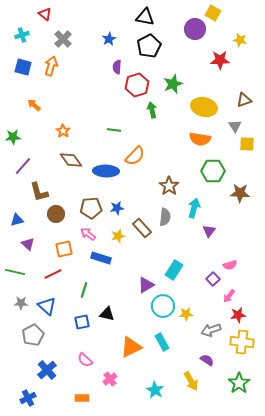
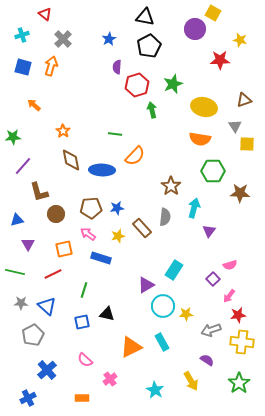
green line at (114, 130): moved 1 px right, 4 px down
brown diamond at (71, 160): rotated 25 degrees clockwise
blue ellipse at (106, 171): moved 4 px left, 1 px up
brown star at (169, 186): moved 2 px right
purple triangle at (28, 244): rotated 16 degrees clockwise
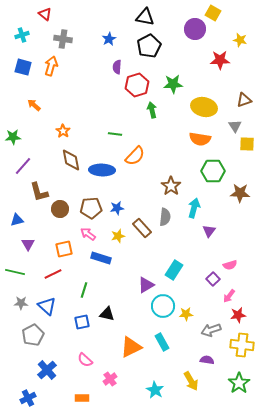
gray cross at (63, 39): rotated 36 degrees counterclockwise
green star at (173, 84): rotated 18 degrees clockwise
brown circle at (56, 214): moved 4 px right, 5 px up
yellow cross at (242, 342): moved 3 px down
purple semicircle at (207, 360): rotated 24 degrees counterclockwise
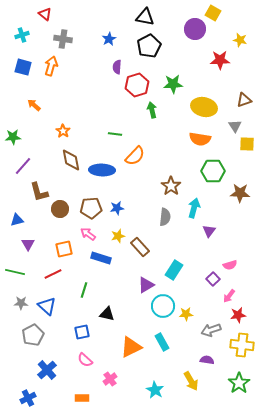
brown rectangle at (142, 228): moved 2 px left, 19 px down
blue square at (82, 322): moved 10 px down
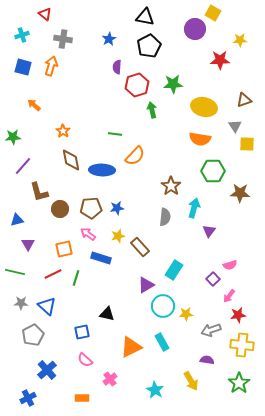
yellow star at (240, 40): rotated 16 degrees counterclockwise
green line at (84, 290): moved 8 px left, 12 px up
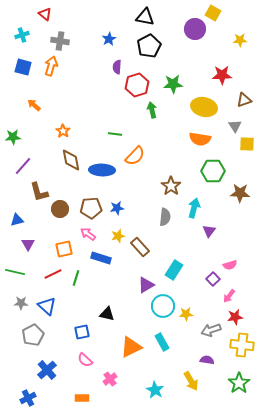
gray cross at (63, 39): moved 3 px left, 2 px down
red star at (220, 60): moved 2 px right, 15 px down
red star at (238, 315): moved 3 px left, 2 px down
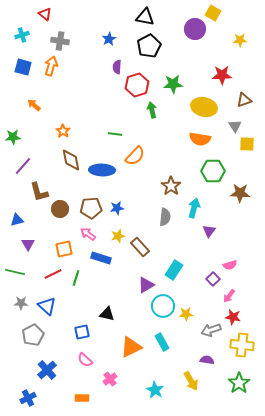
red star at (235, 317): moved 2 px left; rotated 21 degrees clockwise
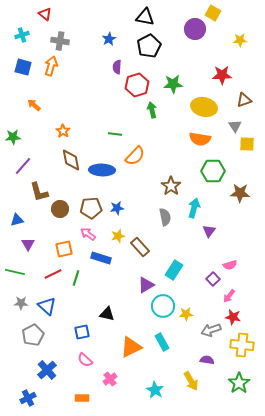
gray semicircle at (165, 217): rotated 18 degrees counterclockwise
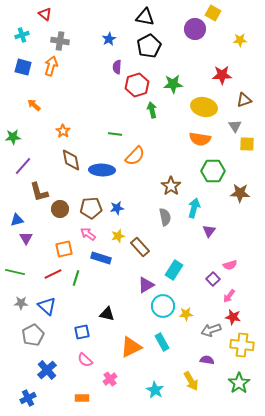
purple triangle at (28, 244): moved 2 px left, 6 px up
